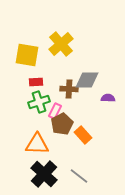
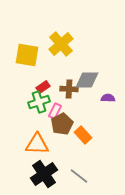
red rectangle: moved 7 px right, 5 px down; rotated 32 degrees counterclockwise
black cross: rotated 12 degrees clockwise
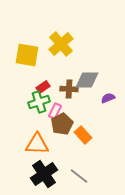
purple semicircle: rotated 24 degrees counterclockwise
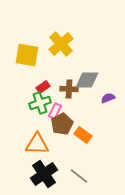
green cross: moved 1 px right, 1 px down
orange rectangle: rotated 12 degrees counterclockwise
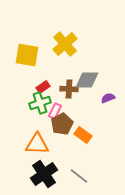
yellow cross: moved 4 px right
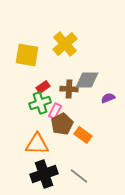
black cross: rotated 16 degrees clockwise
